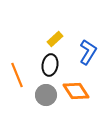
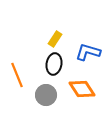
yellow rectangle: rotated 14 degrees counterclockwise
blue L-shape: rotated 105 degrees counterclockwise
black ellipse: moved 4 px right, 1 px up
orange diamond: moved 6 px right, 2 px up
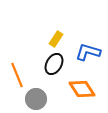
yellow rectangle: moved 1 px right
black ellipse: rotated 20 degrees clockwise
gray circle: moved 10 px left, 4 px down
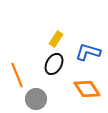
orange diamond: moved 5 px right
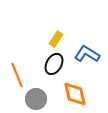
blue L-shape: moved 1 px left, 2 px down; rotated 15 degrees clockwise
orange diamond: moved 12 px left, 5 px down; rotated 20 degrees clockwise
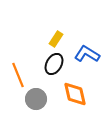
orange line: moved 1 px right
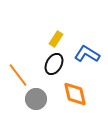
orange line: rotated 15 degrees counterclockwise
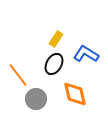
blue L-shape: moved 1 px left
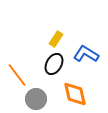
orange line: moved 1 px left
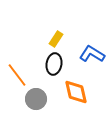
blue L-shape: moved 6 px right
black ellipse: rotated 20 degrees counterclockwise
orange diamond: moved 1 px right, 2 px up
